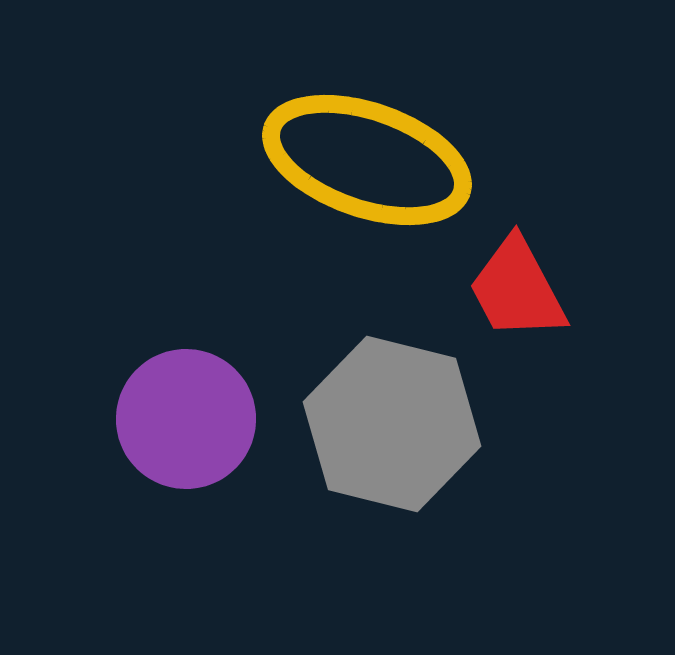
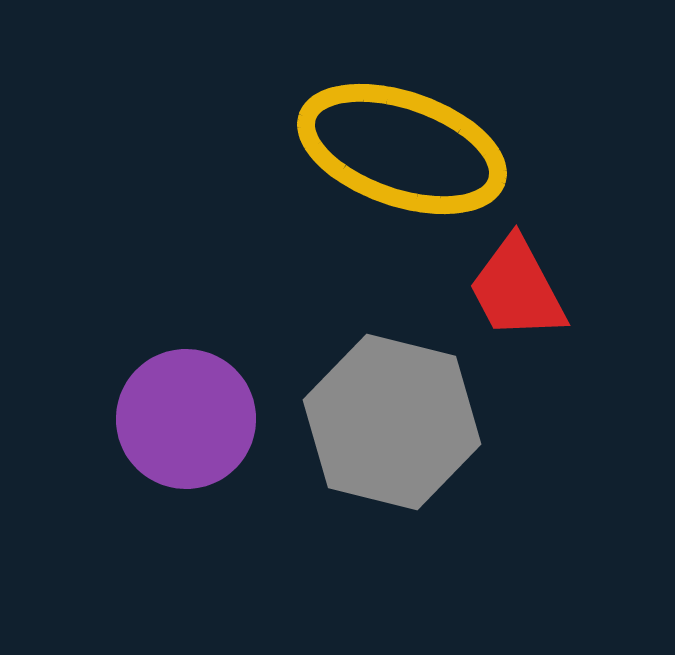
yellow ellipse: moved 35 px right, 11 px up
gray hexagon: moved 2 px up
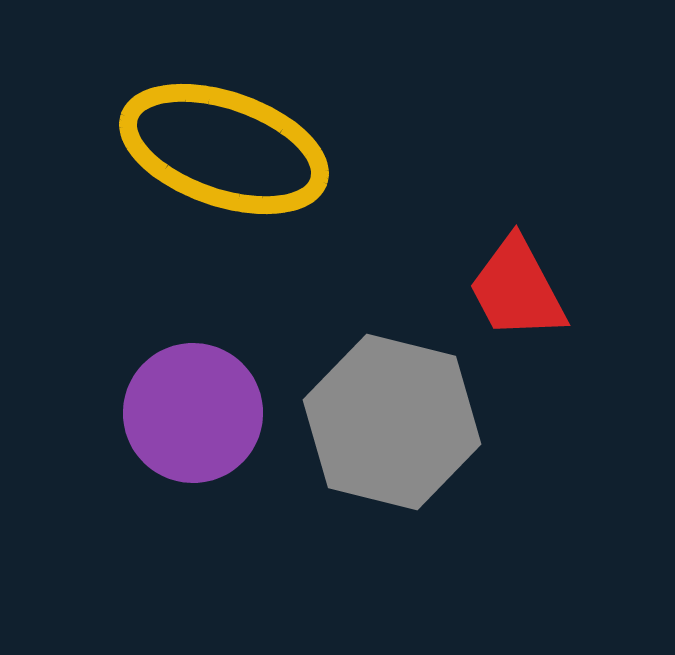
yellow ellipse: moved 178 px left
purple circle: moved 7 px right, 6 px up
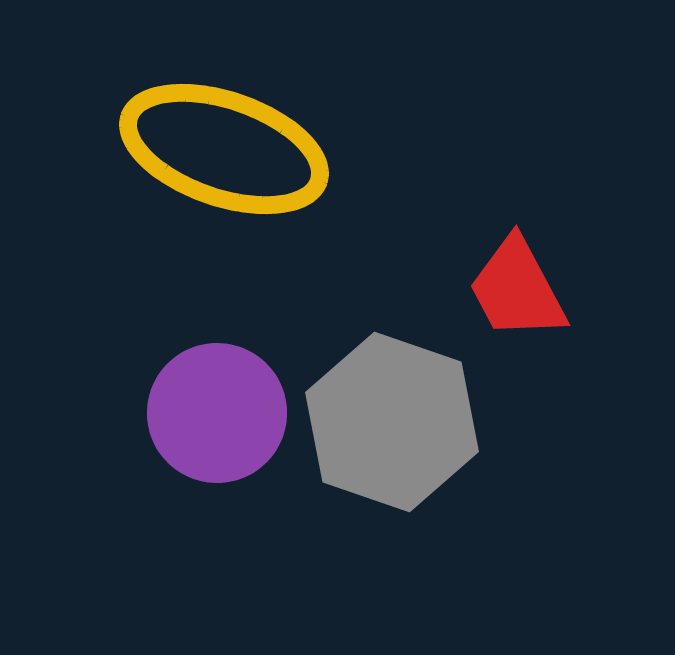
purple circle: moved 24 px right
gray hexagon: rotated 5 degrees clockwise
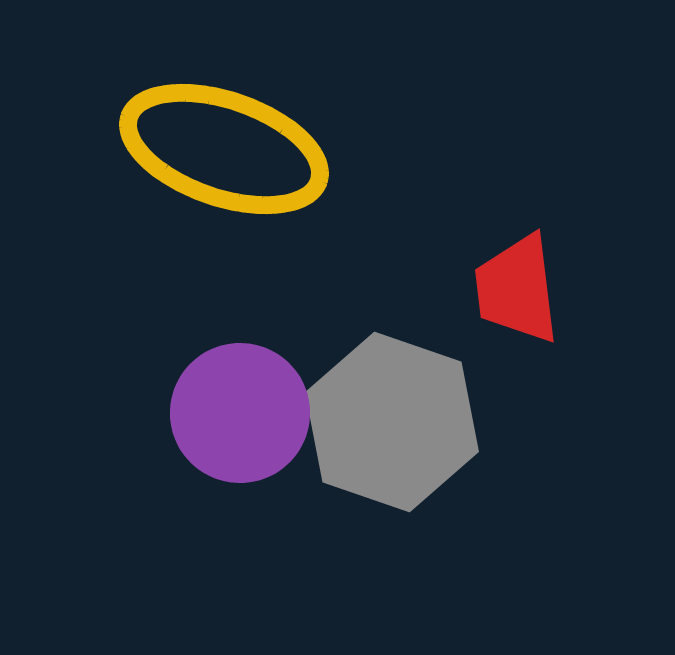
red trapezoid: rotated 21 degrees clockwise
purple circle: moved 23 px right
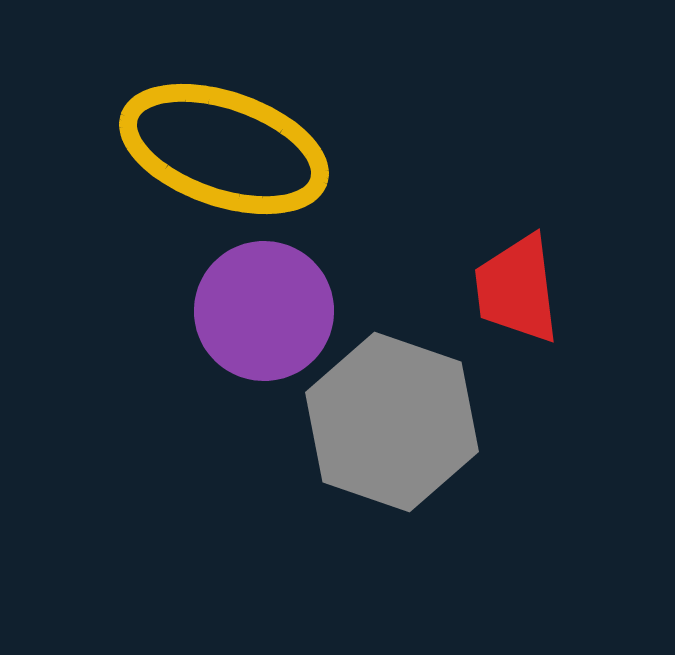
purple circle: moved 24 px right, 102 px up
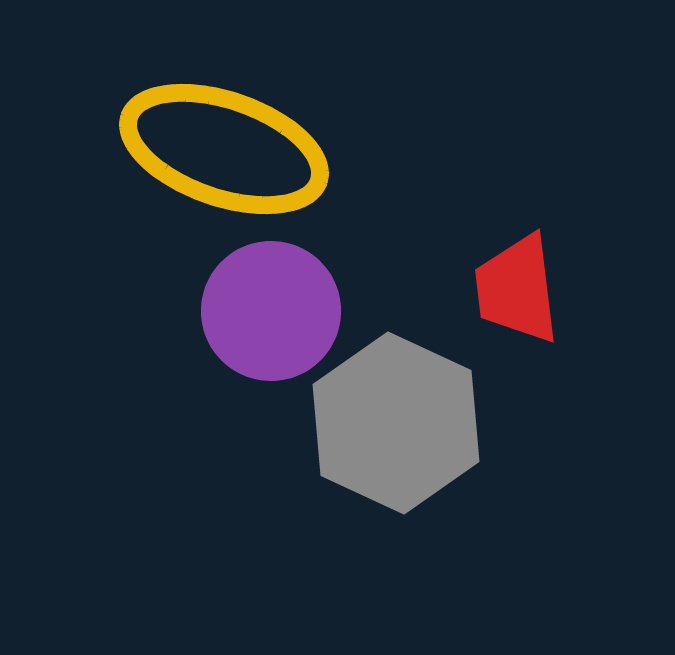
purple circle: moved 7 px right
gray hexagon: moved 4 px right, 1 px down; rotated 6 degrees clockwise
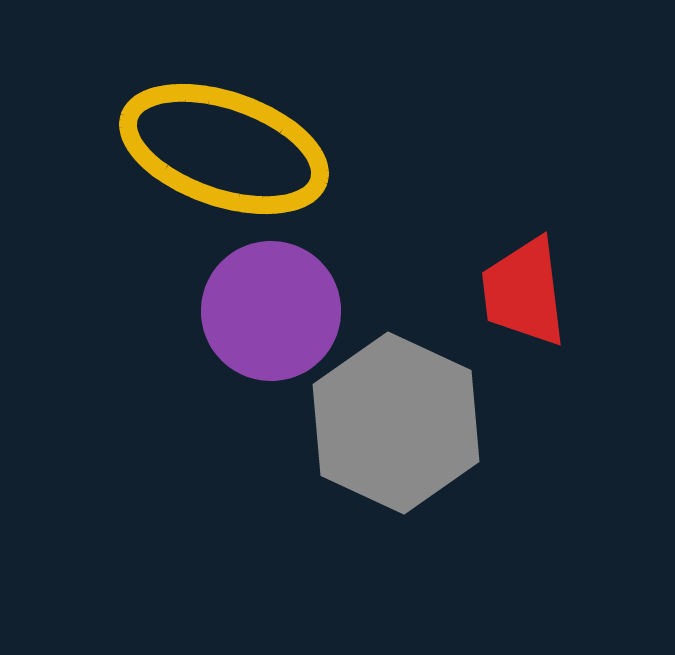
red trapezoid: moved 7 px right, 3 px down
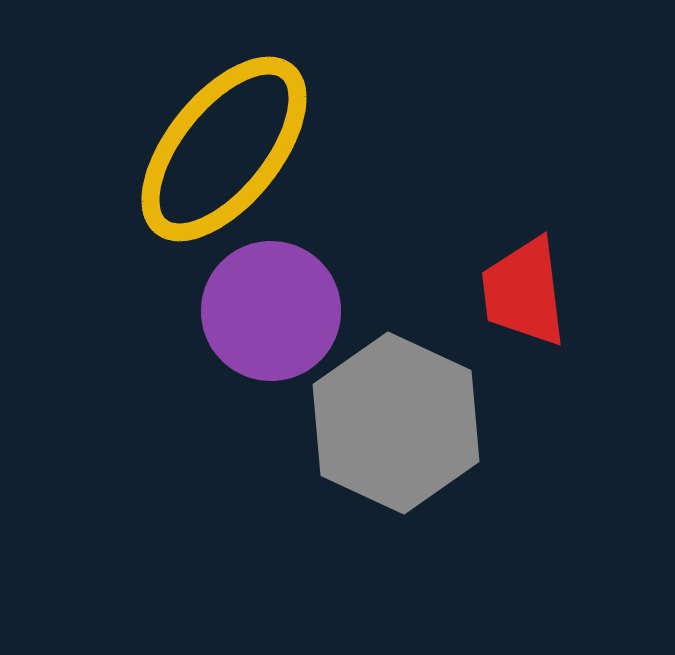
yellow ellipse: rotated 70 degrees counterclockwise
